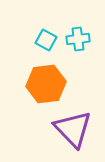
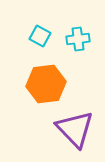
cyan square: moved 6 px left, 4 px up
purple triangle: moved 2 px right
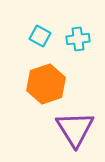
orange hexagon: rotated 12 degrees counterclockwise
purple triangle: rotated 12 degrees clockwise
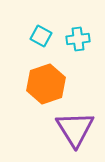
cyan square: moved 1 px right
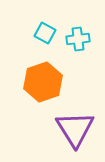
cyan square: moved 4 px right, 3 px up
orange hexagon: moved 3 px left, 2 px up
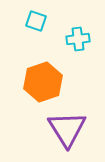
cyan square: moved 9 px left, 12 px up; rotated 10 degrees counterclockwise
purple triangle: moved 8 px left
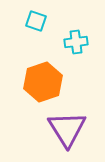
cyan cross: moved 2 px left, 3 px down
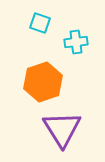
cyan square: moved 4 px right, 2 px down
purple triangle: moved 5 px left
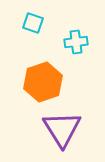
cyan square: moved 7 px left
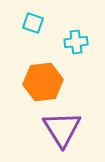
orange hexagon: rotated 12 degrees clockwise
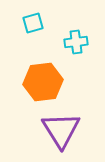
cyan square: rotated 35 degrees counterclockwise
purple triangle: moved 1 px left, 1 px down
